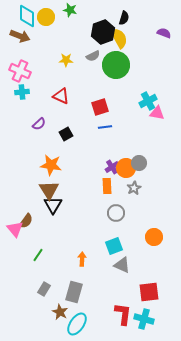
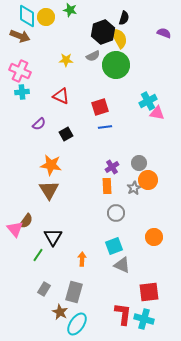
orange circle at (126, 168): moved 22 px right, 12 px down
black triangle at (53, 205): moved 32 px down
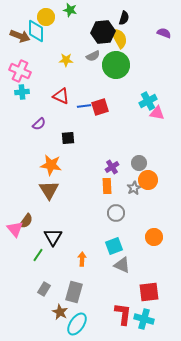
cyan diamond at (27, 16): moved 9 px right, 15 px down
black hexagon at (103, 32): rotated 15 degrees clockwise
blue line at (105, 127): moved 21 px left, 21 px up
black square at (66, 134): moved 2 px right, 4 px down; rotated 24 degrees clockwise
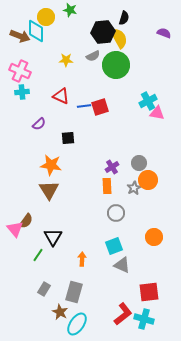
red L-shape at (123, 314): rotated 45 degrees clockwise
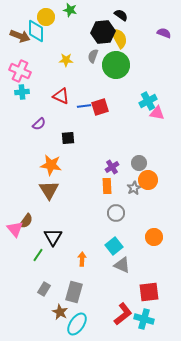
black semicircle at (124, 18): moved 3 px left, 3 px up; rotated 72 degrees counterclockwise
gray semicircle at (93, 56): rotated 136 degrees clockwise
cyan square at (114, 246): rotated 18 degrees counterclockwise
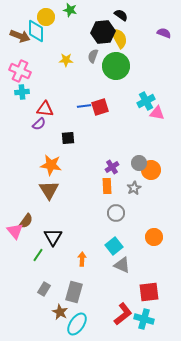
green circle at (116, 65): moved 1 px down
red triangle at (61, 96): moved 16 px left, 13 px down; rotated 18 degrees counterclockwise
cyan cross at (148, 101): moved 2 px left
orange circle at (148, 180): moved 3 px right, 10 px up
pink triangle at (15, 229): moved 2 px down
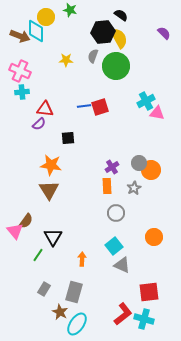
purple semicircle at (164, 33): rotated 24 degrees clockwise
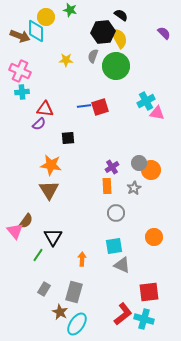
cyan square at (114, 246): rotated 30 degrees clockwise
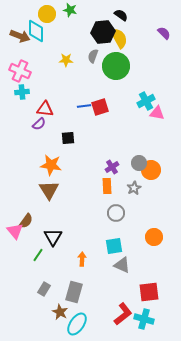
yellow circle at (46, 17): moved 1 px right, 3 px up
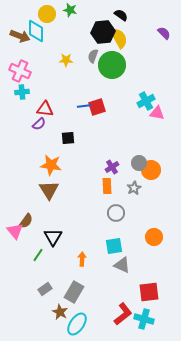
green circle at (116, 66): moved 4 px left, 1 px up
red square at (100, 107): moved 3 px left
gray rectangle at (44, 289): moved 1 px right; rotated 24 degrees clockwise
gray rectangle at (74, 292): rotated 15 degrees clockwise
